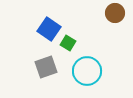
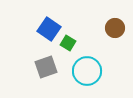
brown circle: moved 15 px down
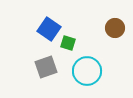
green square: rotated 14 degrees counterclockwise
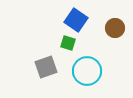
blue square: moved 27 px right, 9 px up
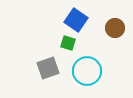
gray square: moved 2 px right, 1 px down
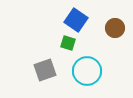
gray square: moved 3 px left, 2 px down
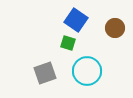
gray square: moved 3 px down
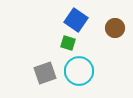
cyan circle: moved 8 px left
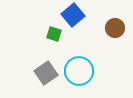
blue square: moved 3 px left, 5 px up; rotated 15 degrees clockwise
green square: moved 14 px left, 9 px up
gray square: moved 1 px right; rotated 15 degrees counterclockwise
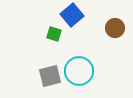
blue square: moved 1 px left
gray square: moved 4 px right, 3 px down; rotated 20 degrees clockwise
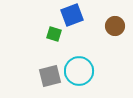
blue square: rotated 20 degrees clockwise
brown circle: moved 2 px up
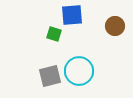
blue square: rotated 15 degrees clockwise
